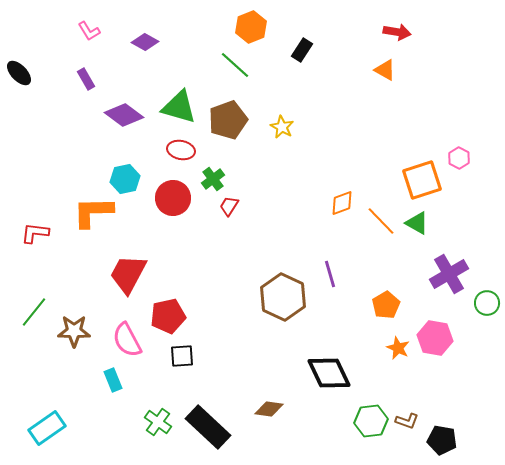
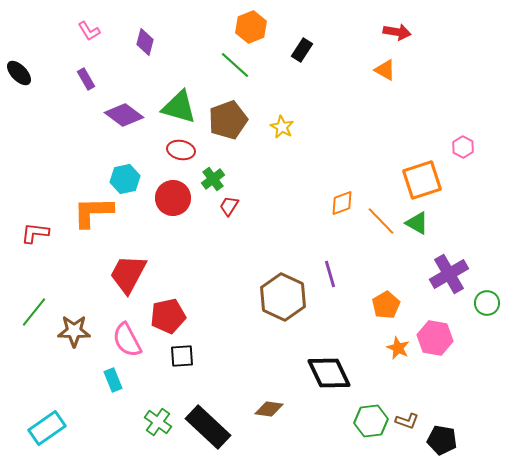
purple diamond at (145, 42): rotated 76 degrees clockwise
pink hexagon at (459, 158): moved 4 px right, 11 px up
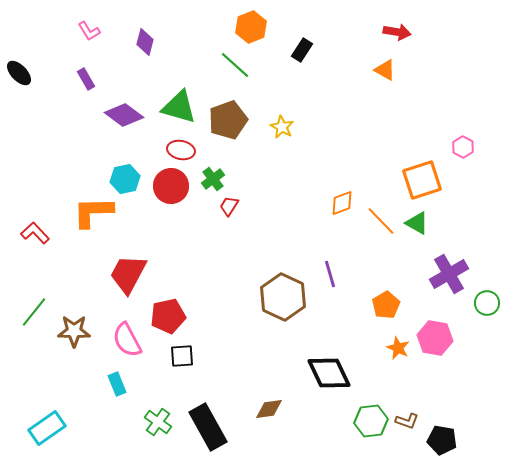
red circle at (173, 198): moved 2 px left, 12 px up
red L-shape at (35, 233): rotated 40 degrees clockwise
cyan rectangle at (113, 380): moved 4 px right, 4 px down
brown diamond at (269, 409): rotated 16 degrees counterclockwise
black rectangle at (208, 427): rotated 18 degrees clockwise
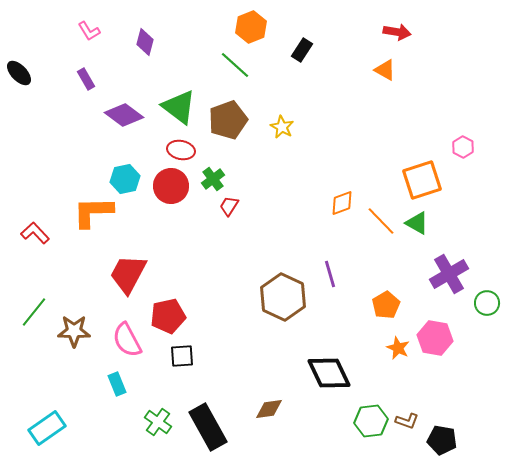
green triangle at (179, 107): rotated 21 degrees clockwise
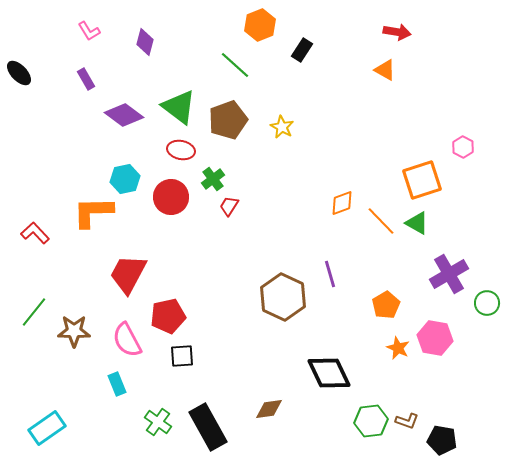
orange hexagon at (251, 27): moved 9 px right, 2 px up
red circle at (171, 186): moved 11 px down
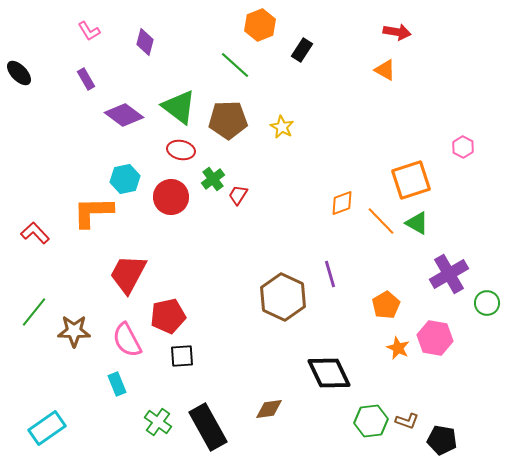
brown pentagon at (228, 120): rotated 18 degrees clockwise
orange square at (422, 180): moved 11 px left
red trapezoid at (229, 206): moved 9 px right, 11 px up
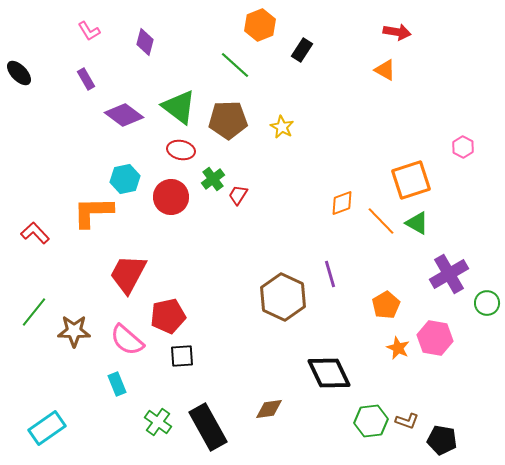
pink semicircle at (127, 340): rotated 21 degrees counterclockwise
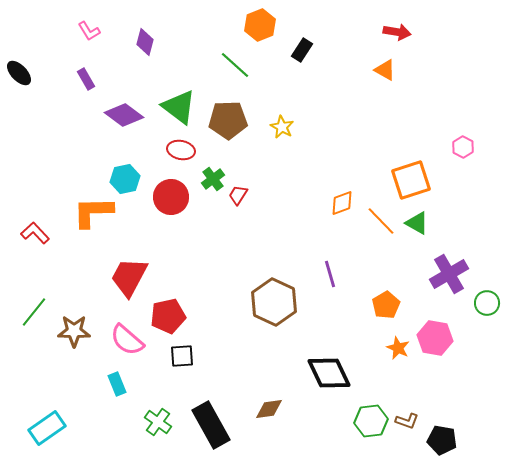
red trapezoid at (128, 274): moved 1 px right, 3 px down
brown hexagon at (283, 297): moved 9 px left, 5 px down
black rectangle at (208, 427): moved 3 px right, 2 px up
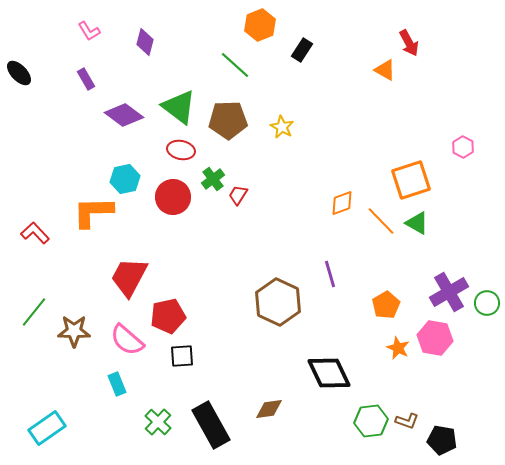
red arrow at (397, 32): moved 12 px right, 11 px down; rotated 52 degrees clockwise
red circle at (171, 197): moved 2 px right
purple cross at (449, 274): moved 18 px down
brown hexagon at (274, 302): moved 4 px right
green cross at (158, 422): rotated 8 degrees clockwise
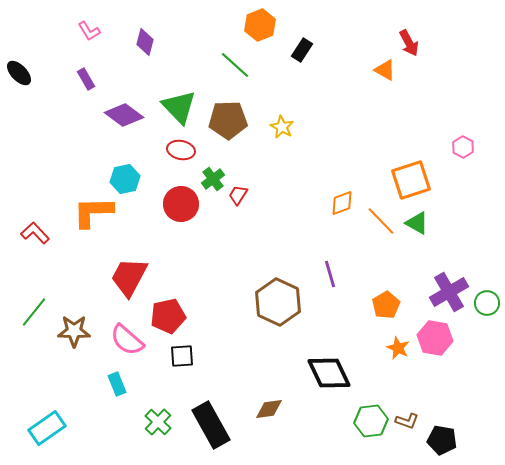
green triangle at (179, 107): rotated 9 degrees clockwise
red circle at (173, 197): moved 8 px right, 7 px down
